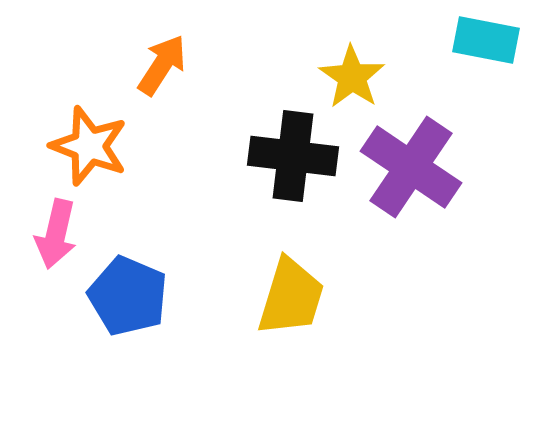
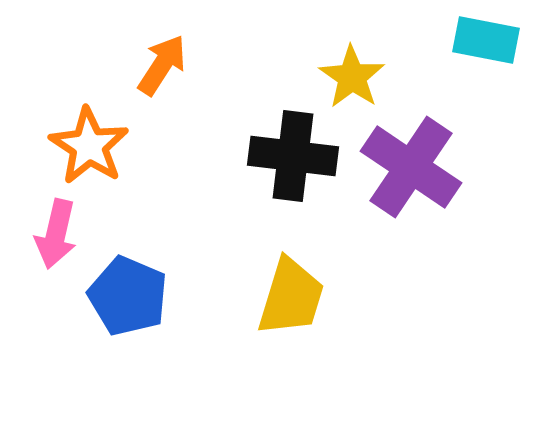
orange star: rotated 12 degrees clockwise
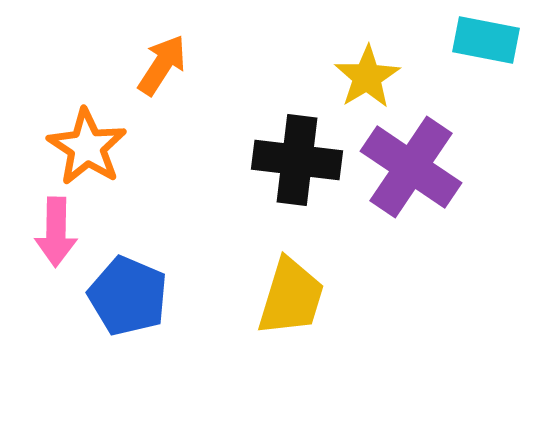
yellow star: moved 15 px right; rotated 6 degrees clockwise
orange star: moved 2 px left, 1 px down
black cross: moved 4 px right, 4 px down
pink arrow: moved 2 px up; rotated 12 degrees counterclockwise
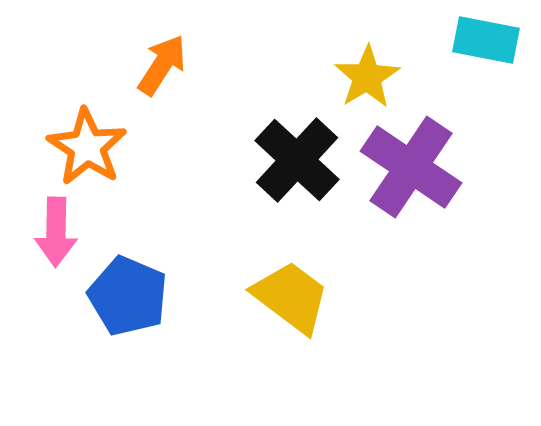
black cross: rotated 36 degrees clockwise
yellow trapezoid: rotated 70 degrees counterclockwise
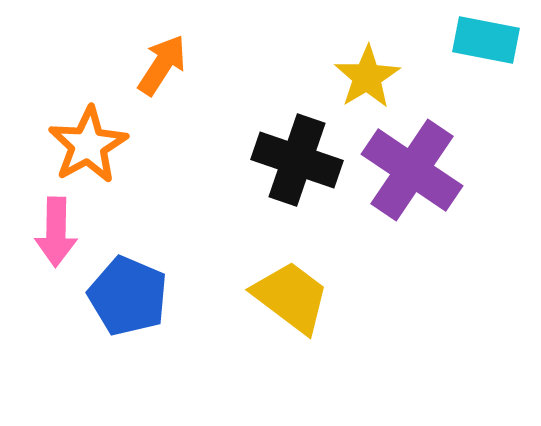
orange star: moved 1 px right, 2 px up; rotated 10 degrees clockwise
black cross: rotated 24 degrees counterclockwise
purple cross: moved 1 px right, 3 px down
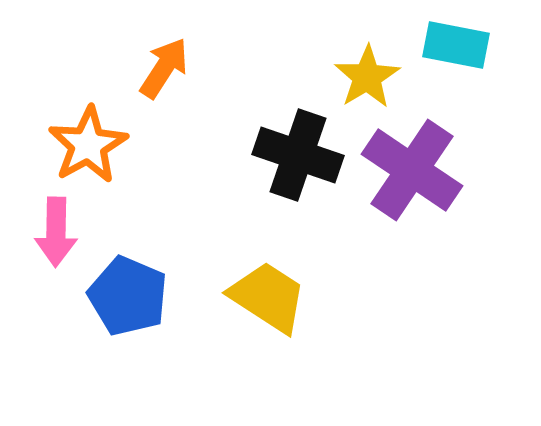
cyan rectangle: moved 30 px left, 5 px down
orange arrow: moved 2 px right, 3 px down
black cross: moved 1 px right, 5 px up
yellow trapezoid: moved 23 px left; rotated 4 degrees counterclockwise
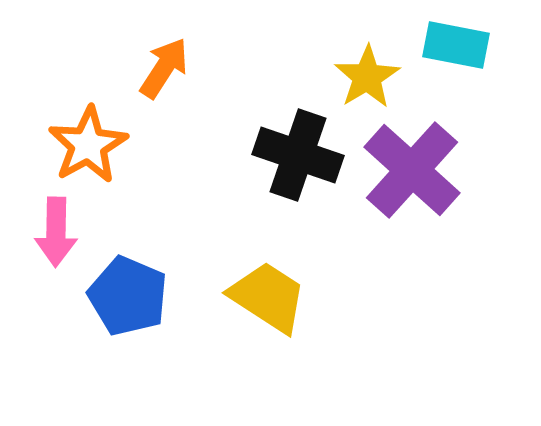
purple cross: rotated 8 degrees clockwise
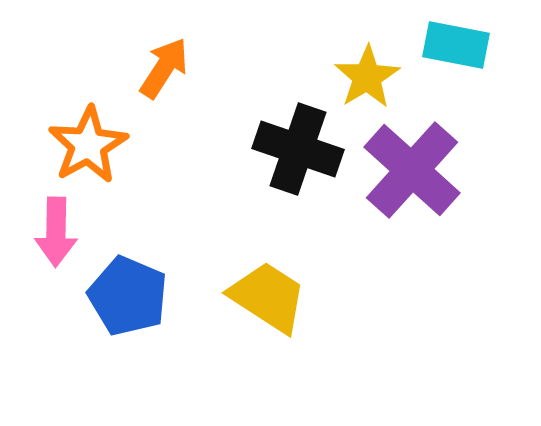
black cross: moved 6 px up
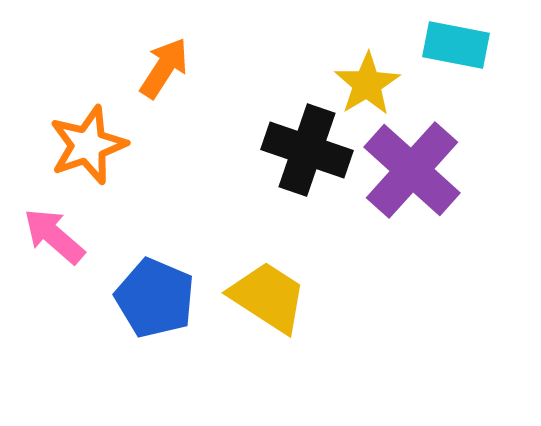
yellow star: moved 7 px down
orange star: rotated 10 degrees clockwise
black cross: moved 9 px right, 1 px down
pink arrow: moved 2 px left, 4 px down; rotated 130 degrees clockwise
blue pentagon: moved 27 px right, 2 px down
